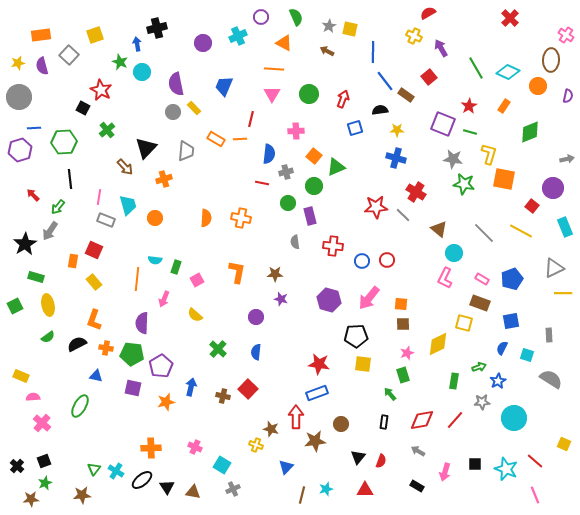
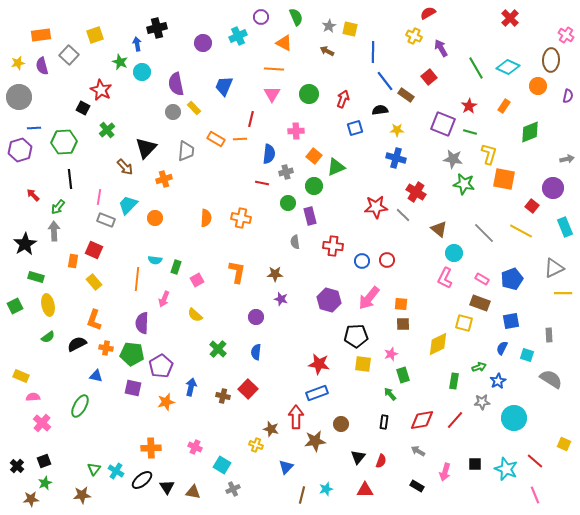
cyan diamond at (508, 72): moved 5 px up
cyan trapezoid at (128, 205): rotated 120 degrees counterclockwise
gray arrow at (50, 231): moved 4 px right; rotated 144 degrees clockwise
pink star at (407, 353): moved 16 px left, 1 px down
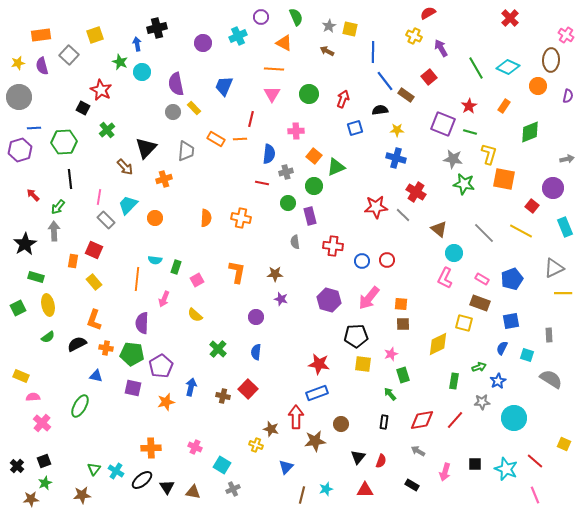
gray rectangle at (106, 220): rotated 24 degrees clockwise
green square at (15, 306): moved 3 px right, 2 px down
black rectangle at (417, 486): moved 5 px left, 1 px up
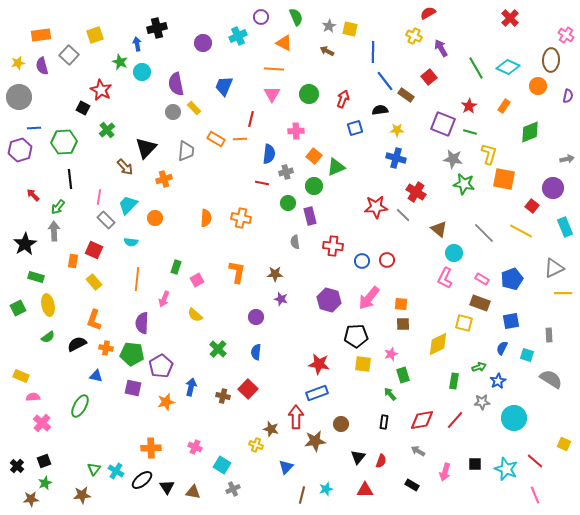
cyan semicircle at (155, 260): moved 24 px left, 18 px up
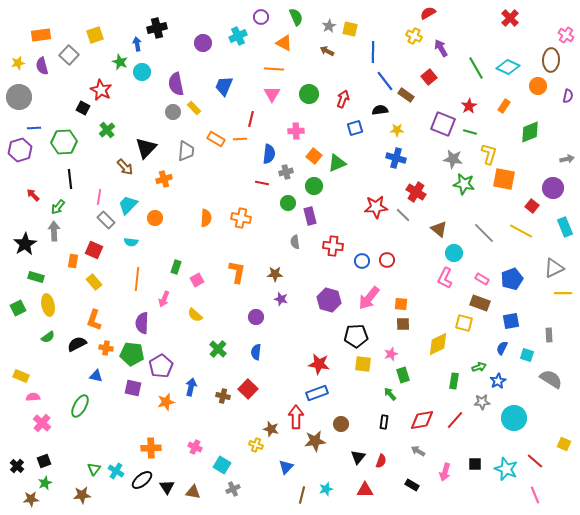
green triangle at (336, 167): moved 1 px right, 4 px up
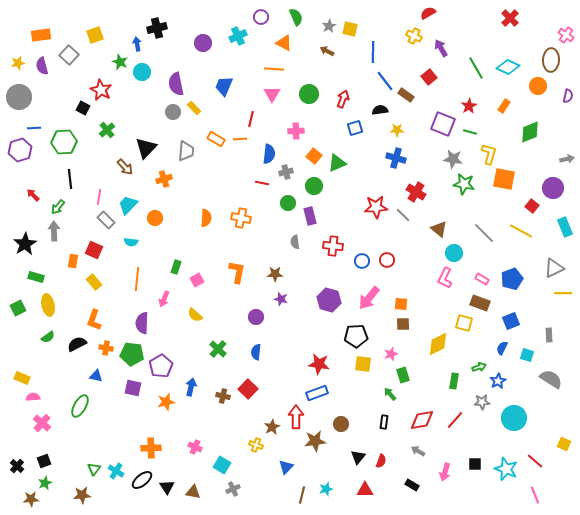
blue square at (511, 321): rotated 12 degrees counterclockwise
yellow rectangle at (21, 376): moved 1 px right, 2 px down
brown star at (271, 429): moved 1 px right, 2 px up; rotated 28 degrees clockwise
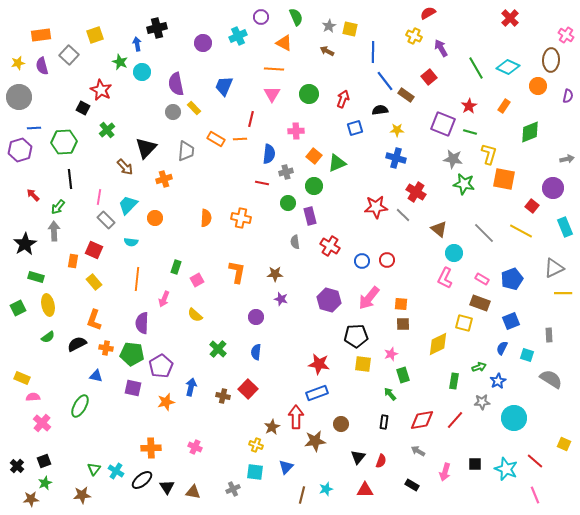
red cross at (333, 246): moved 3 px left; rotated 24 degrees clockwise
cyan square at (222, 465): moved 33 px right, 7 px down; rotated 24 degrees counterclockwise
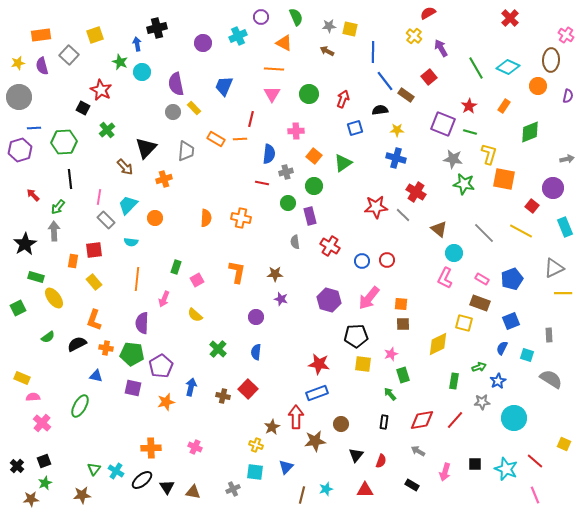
gray star at (329, 26): rotated 24 degrees clockwise
yellow cross at (414, 36): rotated 14 degrees clockwise
green triangle at (337, 163): moved 6 px right; rotated 12 degrees counterclockwise
red square at (94, 250): rotated 30 degrees counterclockwise
yellow ellipse at (48, 305): moved 6 px right, 7 px up; rotated 25 degrees counterclockwise
black triangle at (358, 457): moved 2 px left, 2 px up
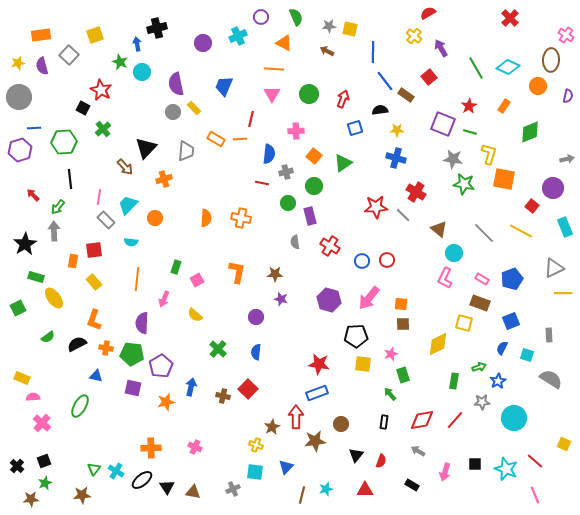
green cross at (107, 130): moved 4 px left, 1 px up
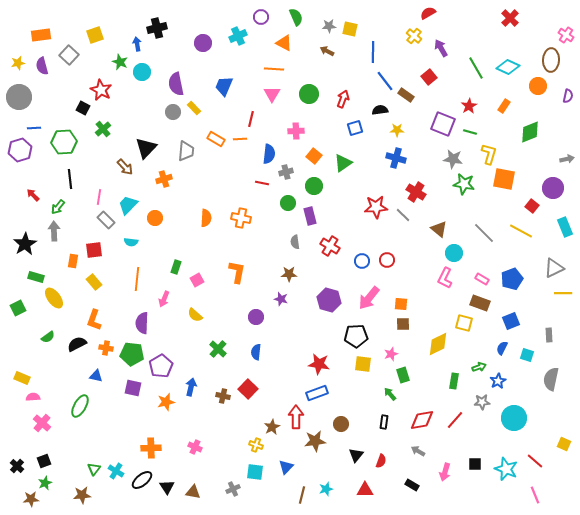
brown star at (275, 274): moved 14 px right
gray semicircle at (551, 379): rotated 110 degrees counterclockwise
